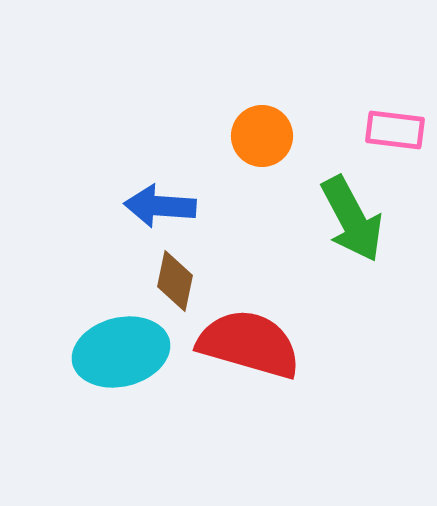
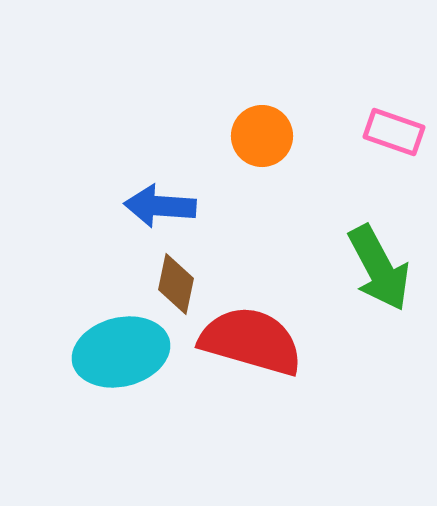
pink rectangle: moved 1 px left, 2 px down; rotated 12 degrees clockwise
green arrow: moved 27 px right, 49 px down
brown diamond: moved 1 px right, 3 px down
red semicircle: moved 2 px right, 3 px up
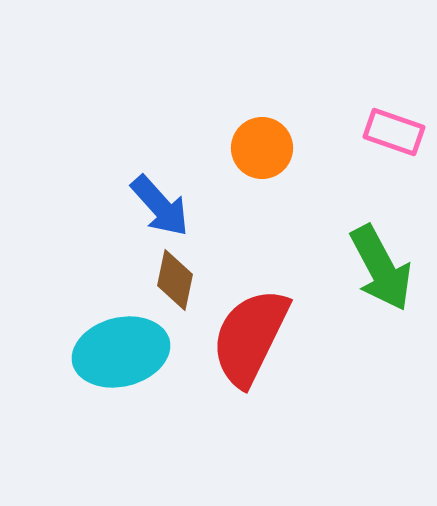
orange circle: moved 12 px down
blue arrow: rotated 136 degrees counterclockwise
green arrow: moved 2 px right
brown diamond: moved 1 px left, 4 px up
red semicircle: moved 1 px left, 4 px up; rotated 80 degrees counterclockwise
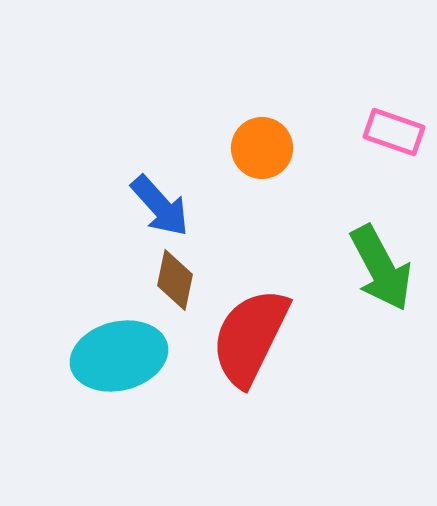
cyan ellipse: moved 2 px left, 4 px down
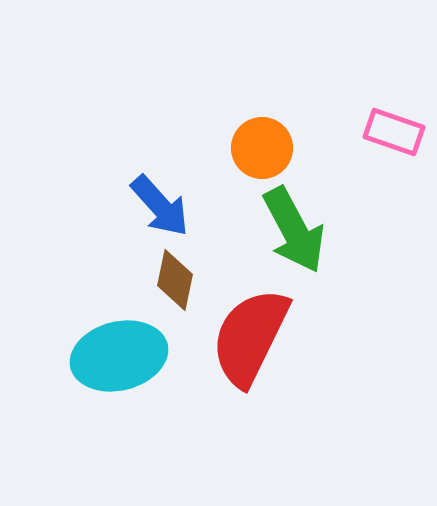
green arrow: moved 87 px left, 38 px up
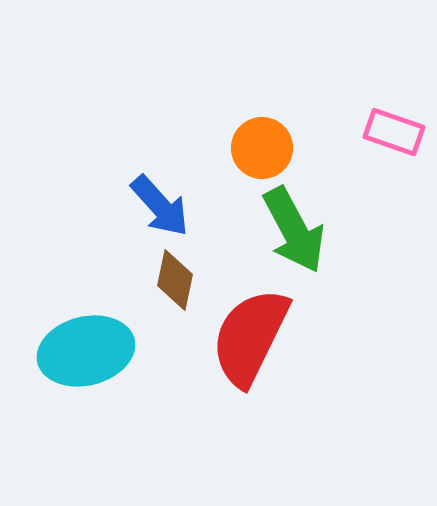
cyan ellipse: moved 33 px left, 5 px up
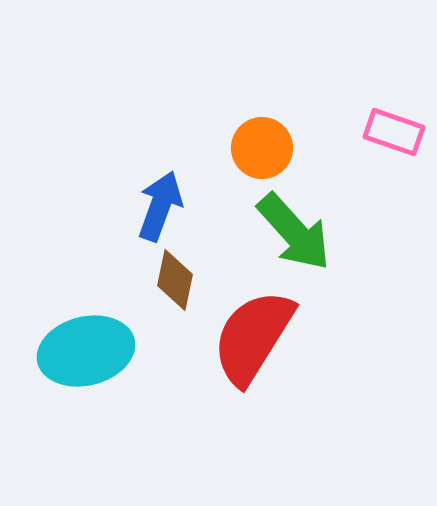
blue arrow: rotated 118 degrees counterclockwise
green arrow: moved 2 px down; rotated 14 degrees counterclockwise
red semicircle: moved 3 px right; rotated 6 degrees clockwise
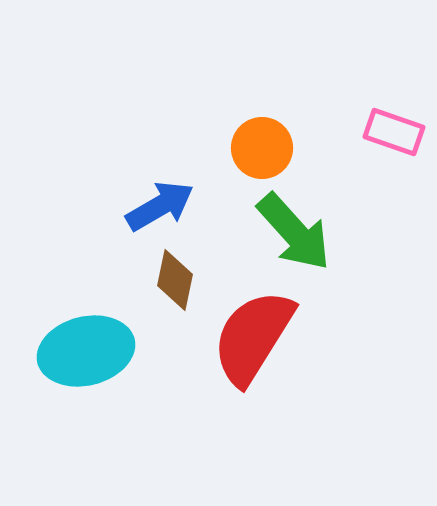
blue arrow: rotated 40 degrees clockwise
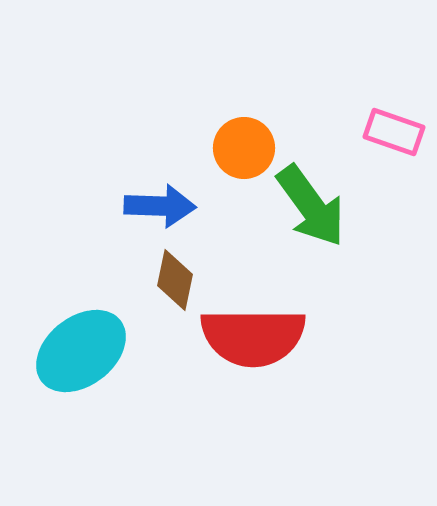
orange circle: moved 18 px left
blue arrow: rotated 32 degrees clockwise
green arrow: moved 17 px right, 26 px up; rotated 6 degrees clockwise
red semicircle: rotated 122 degrees counterclockwise
cyan ellipse: moved 5 px left; rotated 24 degrees counterclockwise
